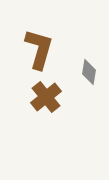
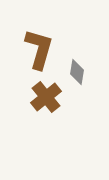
gray diamond: moved 12 px left
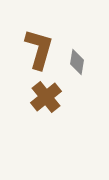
gray diamond: moved 10 px up
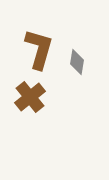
brown cross: moved 16 px left
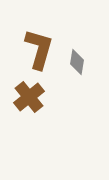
brown cross: moved 1 px left
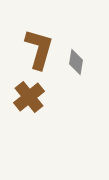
gray diamond: moved 1 px left
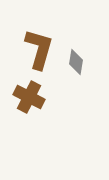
brown cross: rotated 24 degrees counterclockwise
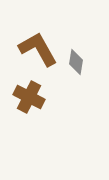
brown L-shape: moved 1 px left; rotated 45 degrees counterclockwise
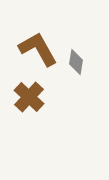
brown cross: rotated 16 degrees clockwise
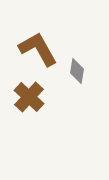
gray diamond: moved 1 px right, 9 px down
